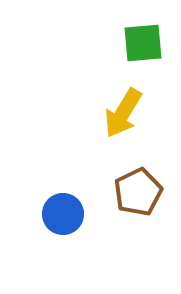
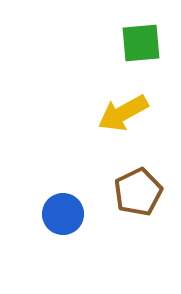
green square: moved 2 px left
yellow arrow: rotated 30 degrees clockwise
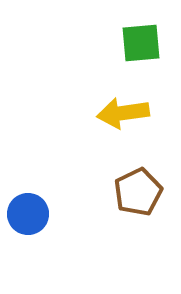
yellow arrow: rotated 21 degrees clockwise
blue circle: moved 35 px left
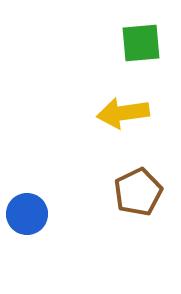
blue circle: moved 1 px left
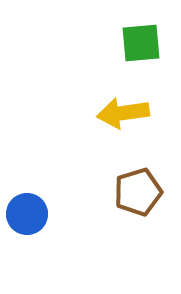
brown pentagon: rotated 9 degrees clockwise
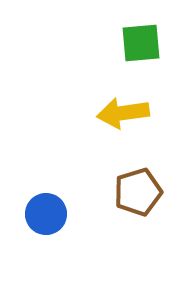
blue circle: moved 19 px right
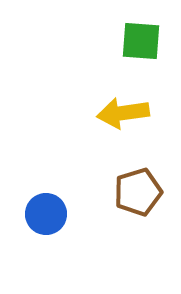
green square: moved 2 px up; rotated 9 degrees clockwise
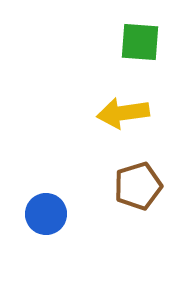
green square: moved 1 px left, 1 px down
brown pentagon: moved 6 px up
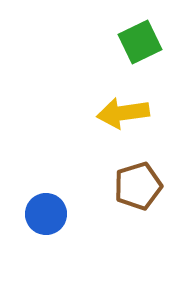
green square: rotated 30 degrees counterclockwise
